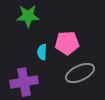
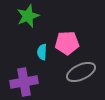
green star: rotated 20 degrees counterclockwise
gray ellipse: moved 1 px right, 1 px up
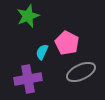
pink pentagon: rotated 30 degrees clockwise
cyan semicircle: rotated 21 degrees clockwise
purple cross: moved 4 px right, 3 px up
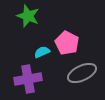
green star: rotated 30 degrees counterclockwise
cyan semicircle: rotated 42 degrees clockwise
gray ellipse: moved 1 px right, 1 px down
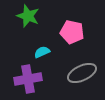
pink pentagon: moved 5 px right, 11 px up; rotated 15 degrees counterclockwise
